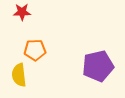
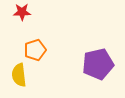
orange pentagon: rotated 15 degrees counterclockwise
purple pentagon: moved 2 px up
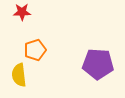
purple pentagon: rotated 16 degrees clockwise
